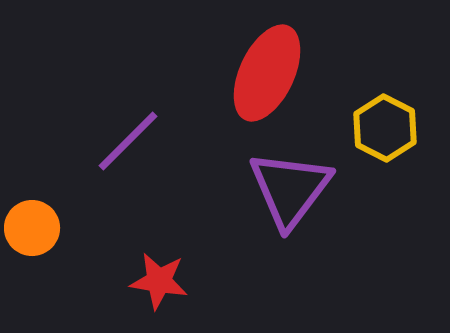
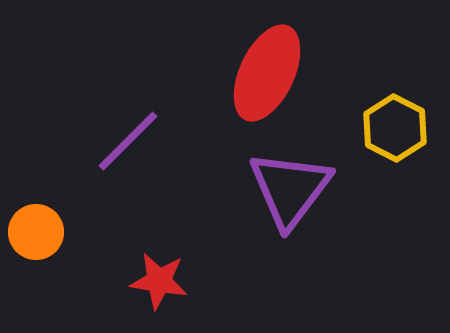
yellow hexagon: moved 10 px right
orange circle: moved 4 px right, 4 px down
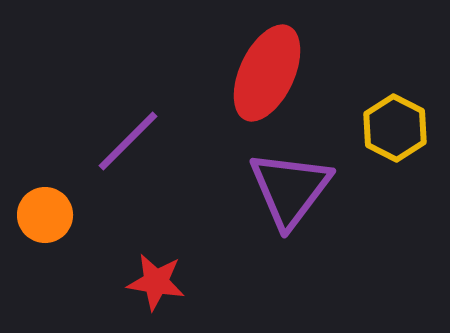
orange circle: moved 9 px right, 17 px up
red star: moved 3 px left, 1 px down
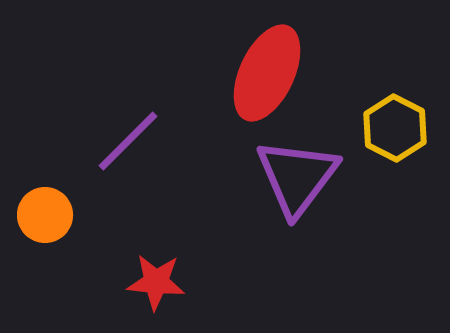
purple triangle: moved 7 px right, 12 px up
red star: rotated 4 degrees counterclockwise
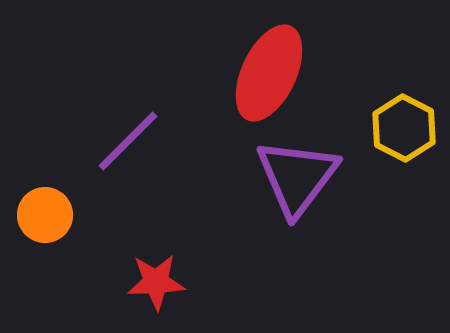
red ellipse: moved 2 px right
yellow hexagon: moved 9 px right
red star: rotated 8 degrees counterclockwise
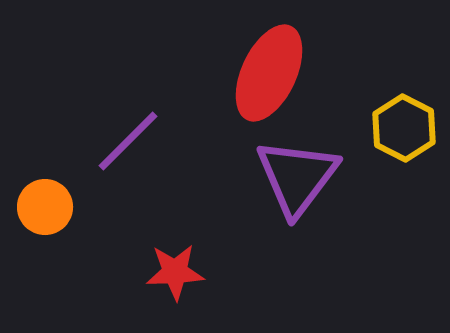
orange circle: moved 8 px up
red star: moved 19 px right, 10 px up
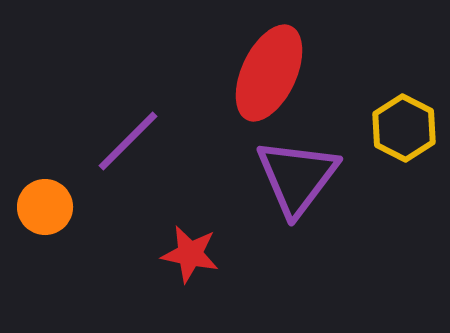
red star: moved 15 px right, 18 px up; rotated 14 degrees clockwise
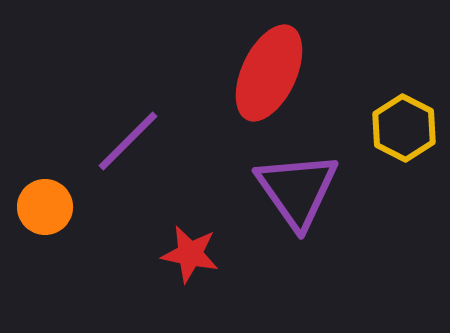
purple triangle: moved 13 px down; rotated 12 degrees counterclockwise
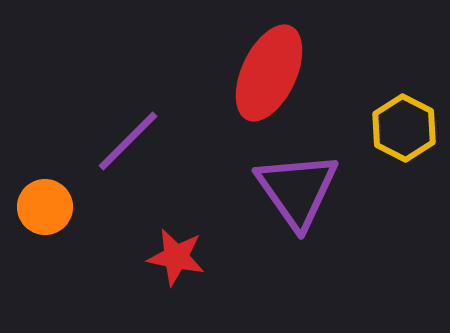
red star: moved 14 px left, 3 px down
